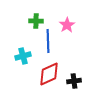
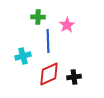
green cross: moved 2 px right, 4 px up
black cross: moved 4 px up
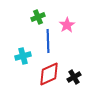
green cross: rotated 24 degrees counterclockwise
black cross: rotated 24 degrees counterclockwise
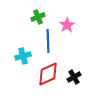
red diamond: moved 1 px left
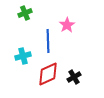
green cross: moved 13 px left, 4 px up
